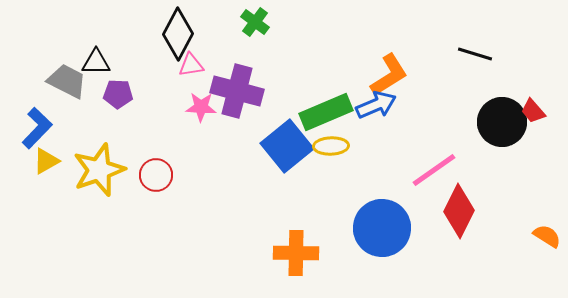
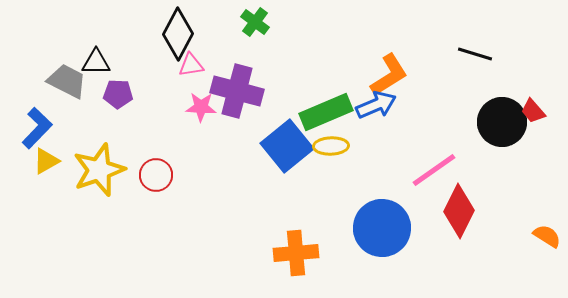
orange cross: rotated 6 degrees counterclockwise
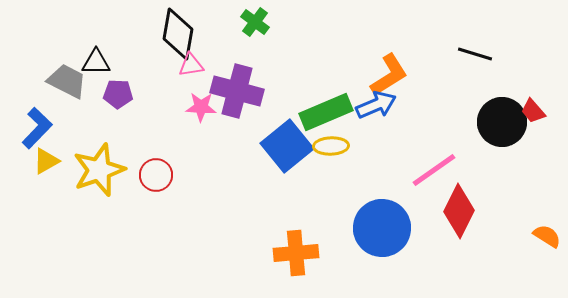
black diamond: rotated 18 degrees counterclockwise
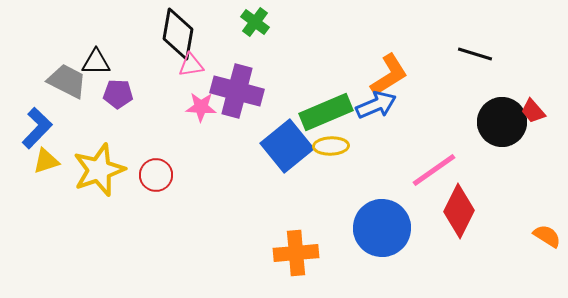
yellow triangle: rotated 12 degrees clockwise
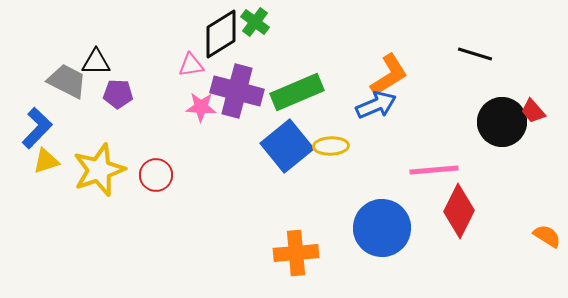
black diamond: moved 43 px right; rotated 48 degrees clockwise
green rectangle: moved 29 px left, 20 px up
pink line: rotated 30 degrees clockwise
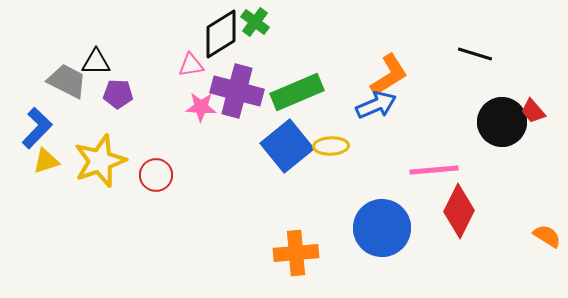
yellow star: moved 1 px right, 9 px up
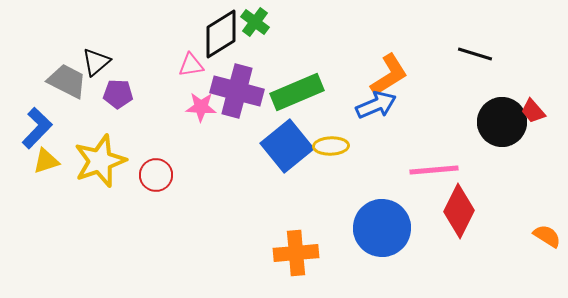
black triangle: rotated 40 degrees counterclockwise
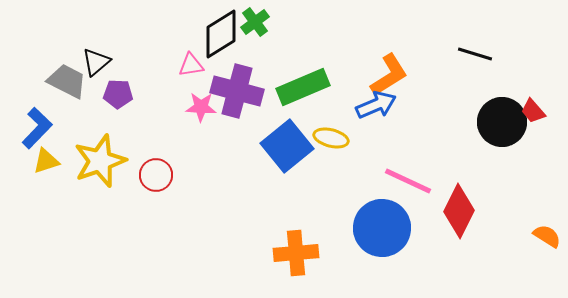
green cross: rotated 16 degrees clockwise
green rectangle: moved 6 px right, 5 px up
yellow ellipse: moved 8 px up; rotated 16 degrees clockwise
pink line: moved 26 px left, 11 px down; rotated 30 degrees clockwise
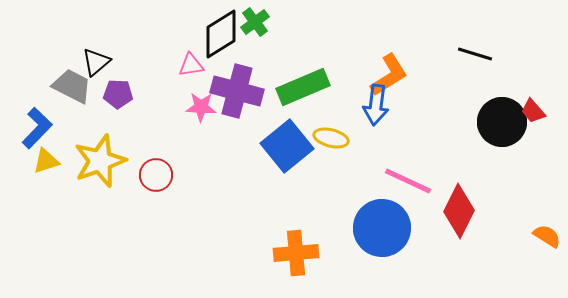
gray trapezoid: moved 5 px right, 5 px down
blue arrow: rotated 120 degrees clockwise
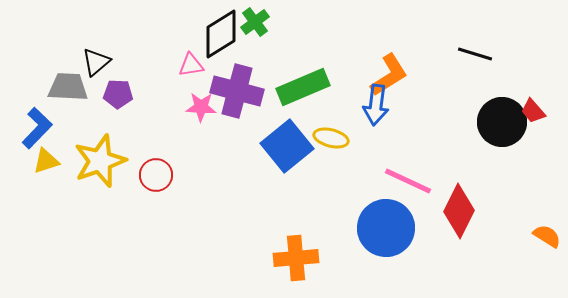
gray trapezoid: moved 4 px left, 1 px down; rotated 24 degrees counterclockwise
blue circle: moved 4 px right
orange cross: moved 5 px down
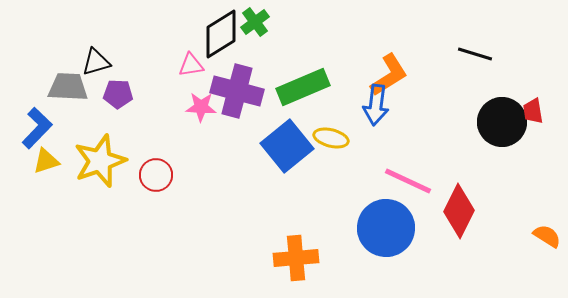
black triangle: rotated 24 degrees clockwise
red trapezoid: rotated 32 degrees clockwise
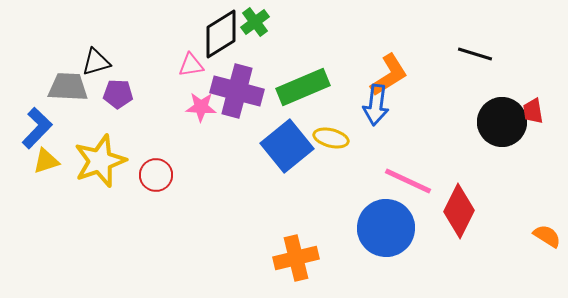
orange cross: rotated 9 degrees counterclockwise
